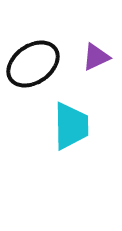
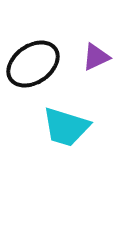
cyan trapezoid: moved 5 px left, 1 px down; rotated 108 degrees clockwise
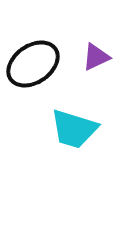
cyan trapezoid: moved 8 px right, 2 px down
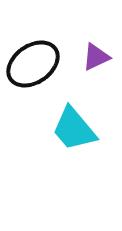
cyan trapezoid: rotated 33 degrees clockwise
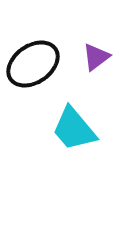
purple triangle: rotated 12 degrees counterclockwise
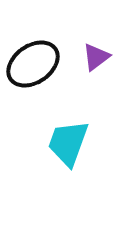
cyan trapezoid: moved 6 px left, 14 px down; rotated 60 degrees clockwise
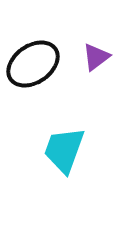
cyan trapezoid: moved 4 px left, 7 px down
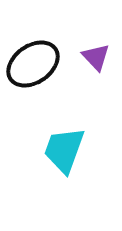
purple triangle: rotated 36 degrees counterclockwise
